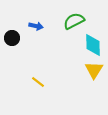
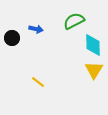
blue arrow: moved 3 px down
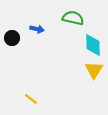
green semicircle: moved 1 px left, 3 px up; rotated 40 degrees clockwise
blue arrow: moved 1 px right
yellow line: moved 7 px left, 17 px down
